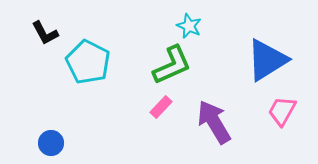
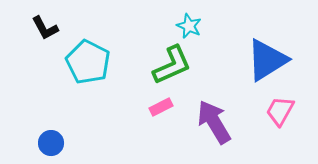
black L-shape: moved 5 px up
pink rectangle: rotated 20 degrees clockwise
pink trapezoid: moved 2 px left
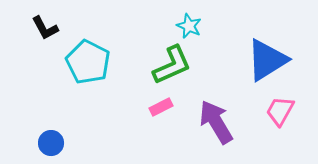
purple arrow: moved 2 px right
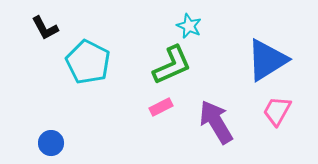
pink trapezoid: moved 3 px left
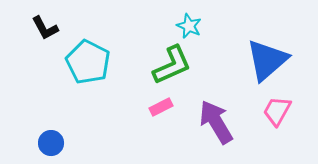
blue triangle: rotated 9 degrees counterclockwise
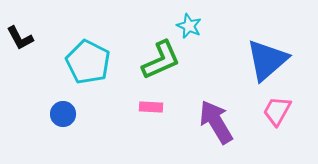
black L-shape: moved 25 px left, 10 px down
green L-shape: moved 11 px left, 5 px up
pink rectangle: moved 10 px left; rotated 30 degrees clockwise
blue circle: moved 12 px right, 29 px up
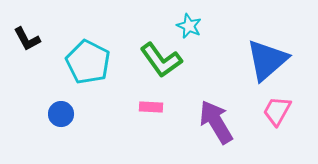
black L-shape: moved 7 px right, 1 px down
green L-shape: rotated 78 degrees clockwise
blue circle: moved 2 px left
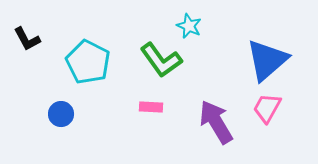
pink trapezoid: moved 10 px left, 3 px up
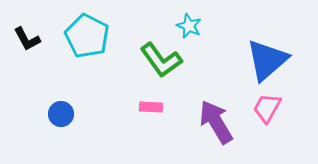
cyan pentagon: moved 1 px left, 26 px up
